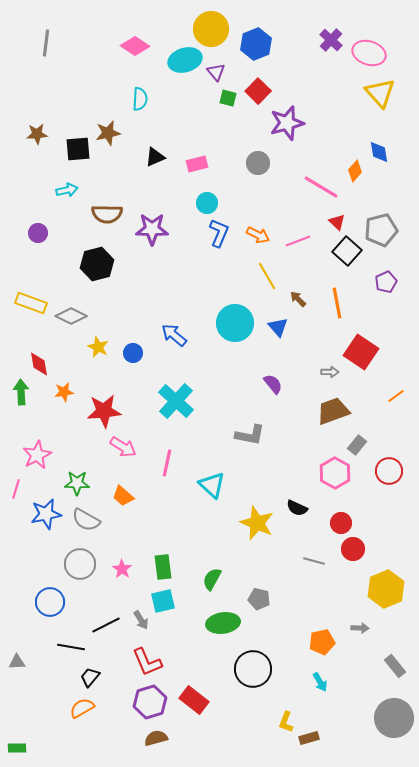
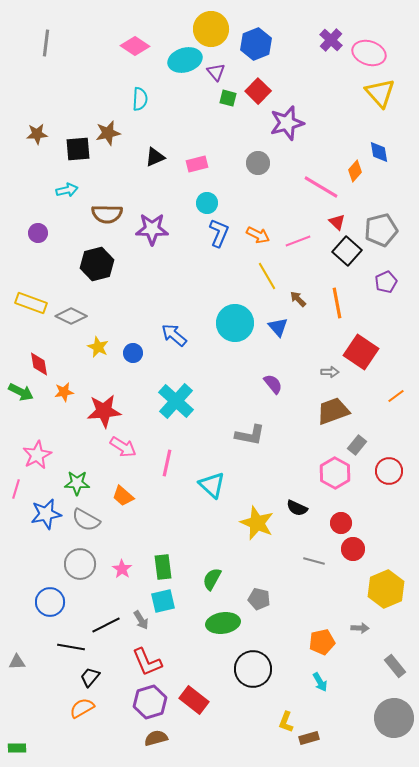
green arrow at (21, 392): rotated 120 degrees clockwise
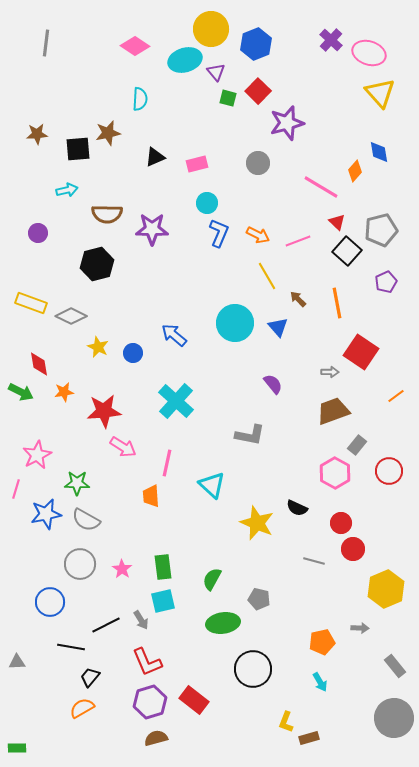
orange trapezoid at (123, 496): moved 28 px right; rotated 45 degrees clockwise
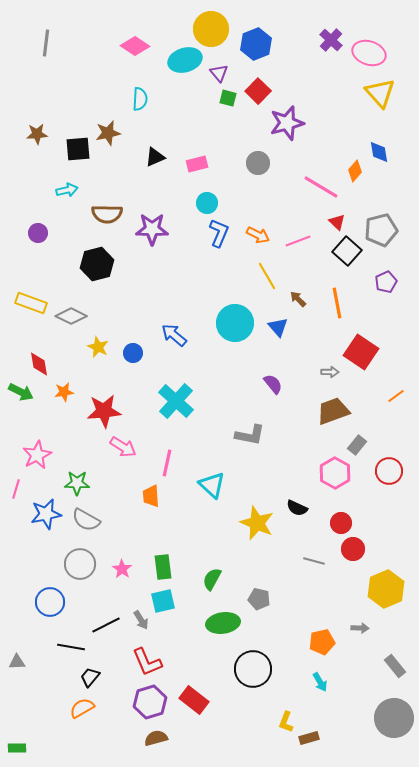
purple triangle at (216, 72): moved 3 px right, 1 px down
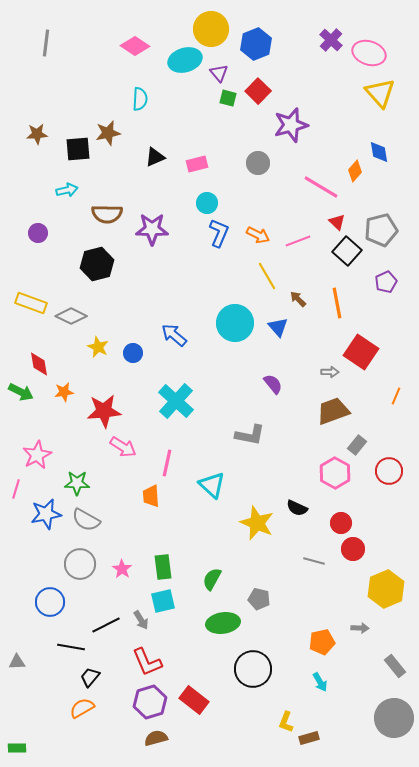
purple star at (287, 123): moved 4 px right, 2 px down
orange line at (396, 396): rotated 30 degrees counterclockwise
